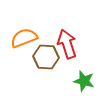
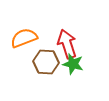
brown hexagon: moved 5 px down
green star: moved 11 px left, 17 px up
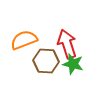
orange semicircle: moved 2 px down
brown hexagon: moved 1 px up
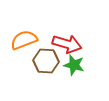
red arrow: rotated 124 degrees clockwise
green star: moved 1 px right, 1 px down
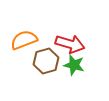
red arrow: moved 3 px right
brown hexagon: rotated 20 degrees counterclockwise
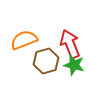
red arrow: rotated 128 degrees counterclockwise
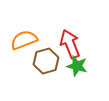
green star: moved 3 px right, 1 px down
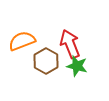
orange semicircle: moved 2 px left, 1 px down
brown hexagon: rotated 15 degrees counterclockwise
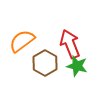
orange semicircle: rotated 16 degrees counterclockwise
brown hexagon: moved 1 px left, 2 px down
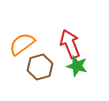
orange semicircle: moved 3 px down
brown hexagon: moved 5 px left, 4 px down; rotated 15 degrees clockwise
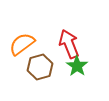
red arrow: moved 1 px left
green star: rotated 20 degrees clockwise
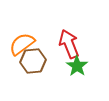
brown hexagon: moved 7 px left, 6 px up; rotated 10 degrees clockwise
